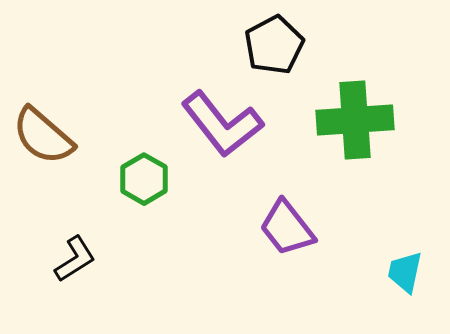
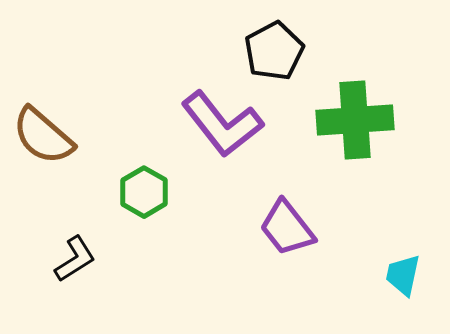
black pentagon: moved 6 px down
green hexagon: moved 13 px down
cyan trapezoid: moved 2 px left, 3 px down
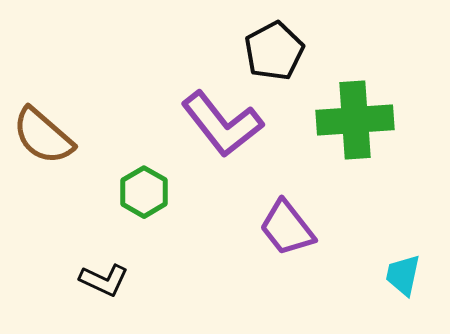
black L-shape: moved 29 px right, 21 px down; rotated 57 degrees clockwise
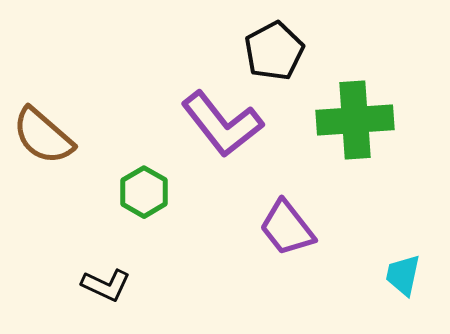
black L-shape: moved 2 px right, 5 px down
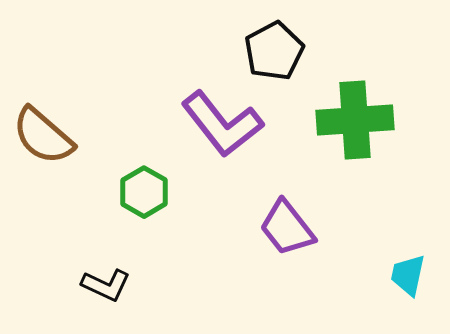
cyan trapezoid: moved 5 px right
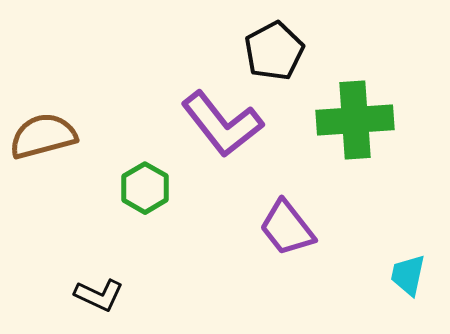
brown semicircle: rotated 124 degrees clockwise
green hexagon: moved 1 px right, 4 px up
black L-shape: moved 7 px left, 10 px down
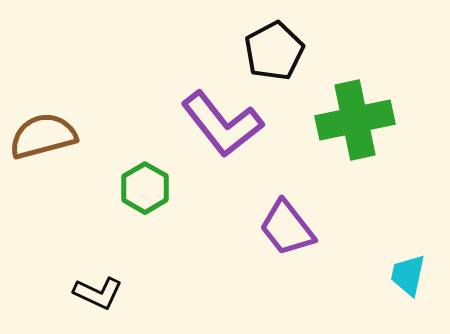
green cross: rotated 8 degrees counterclockwise
black L-shape: moved 1 px left, 2 px up
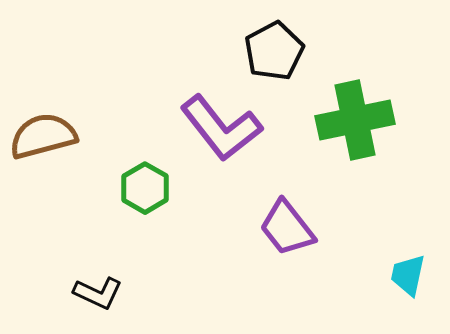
purple L-shape: moved 1 px left, 4 px down
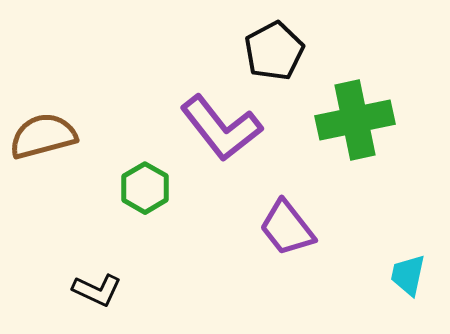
black L-shape: moved 1 px left, 3 px up
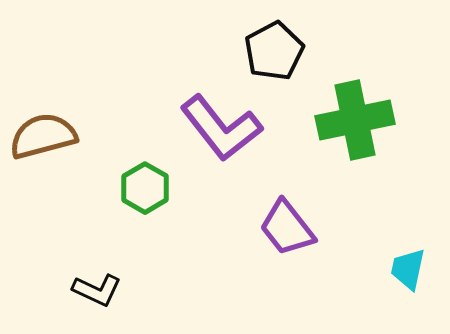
cyan trapezoid: moved 6 px up
